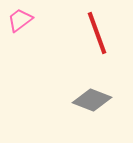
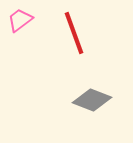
red line: moved 23 px left
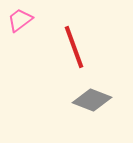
red line: moved 14 px down
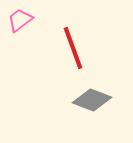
red line: moved 1 px left, 1 px down
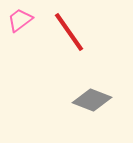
red line: moved 4 px left, 16 px up; rotated 15 degrees counterclockwise
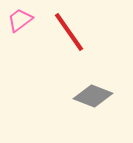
gray diamond: moved 1 px right, 4 px up
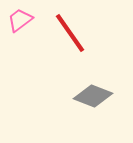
red line: moved 1 px right, 1 px down
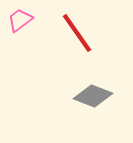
red line: moved 7 px right
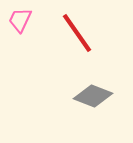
pink trapezoid: rotated 28 degrees counterclockwise
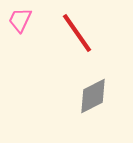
gray diamond: rotated 48 degrees counterclockwise
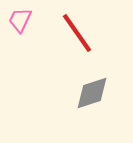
gray diamond: moved 1 px left, 3 px up; rotated 9 degrees clockwise
